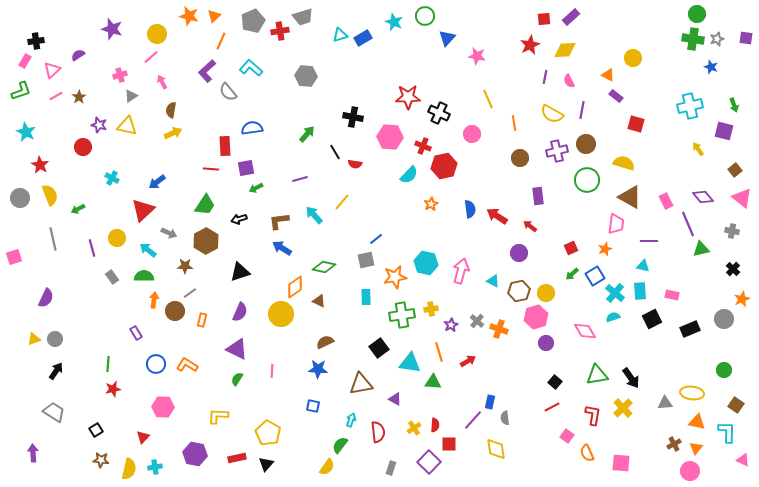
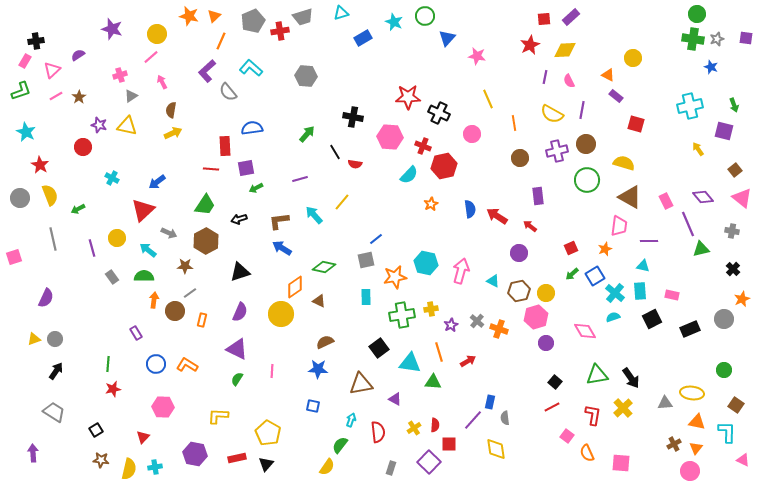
cyan triangle at (340, 35): moved 1 px right, 22 px up
pink trapezoid at (616, 224): moved 3 px right, 2 px down
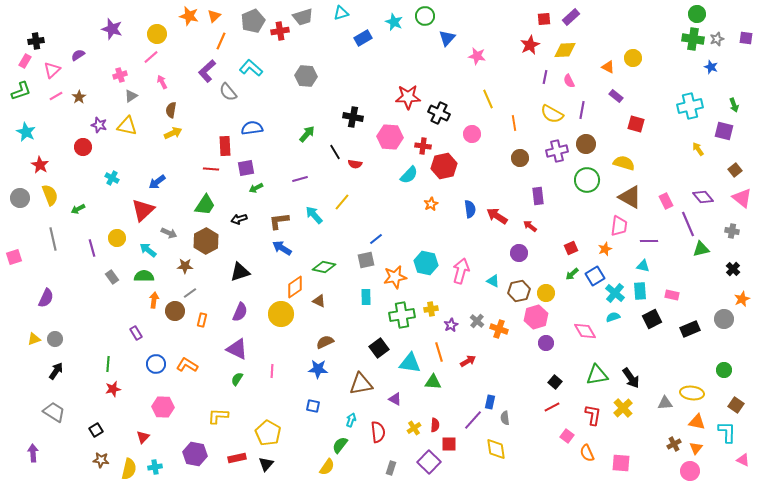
orange triangle at (608, 75): moved 8 px up
red cross at (423, 146): rotated 14 degrees counterclockwise
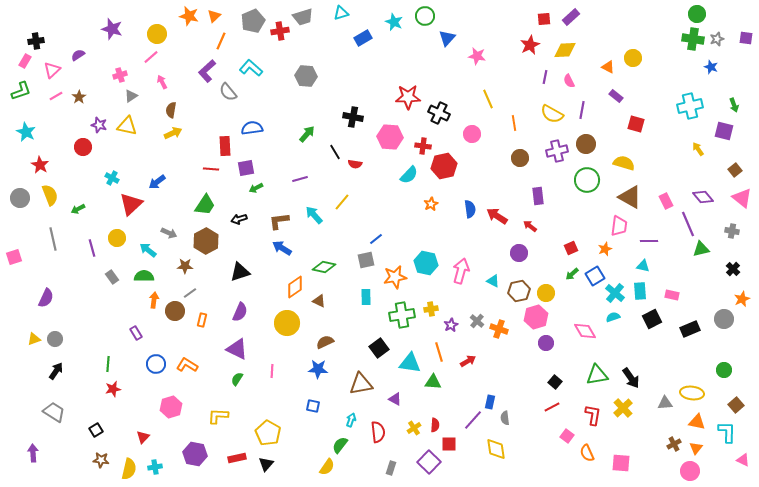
red triangle at (143, 210): moved 12 px left, 6 px up
yellow circle at (281, 314): moved 6 px right, 9 px down
brown square at (736, 405): rotated 14 degrees clockwise
pink hexagon at (163, 407): moved 8 px right; rotated 20 degrees counterclockwise
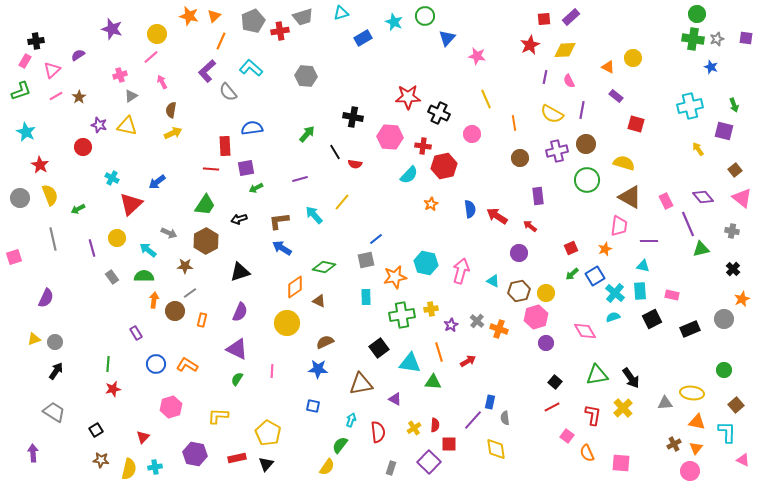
yellow line at (488, 99): moved 2 px left
gray circle at (55, 339): moved 3 px down
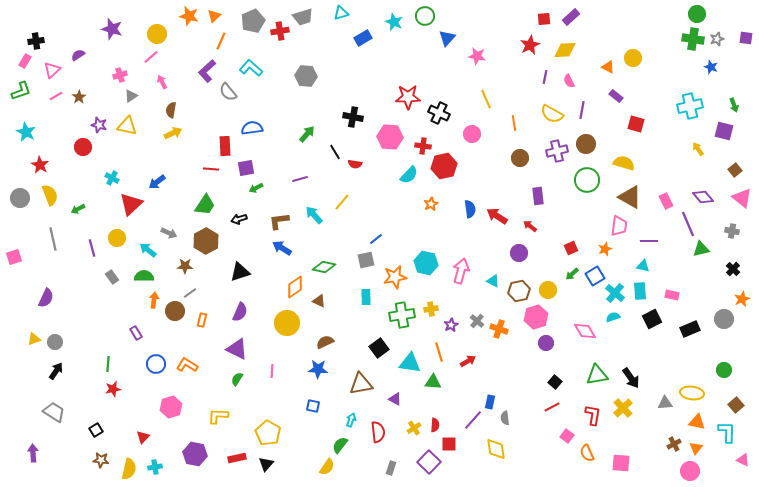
yellow circle at (546, 293): moved 2 px right, 3 px up
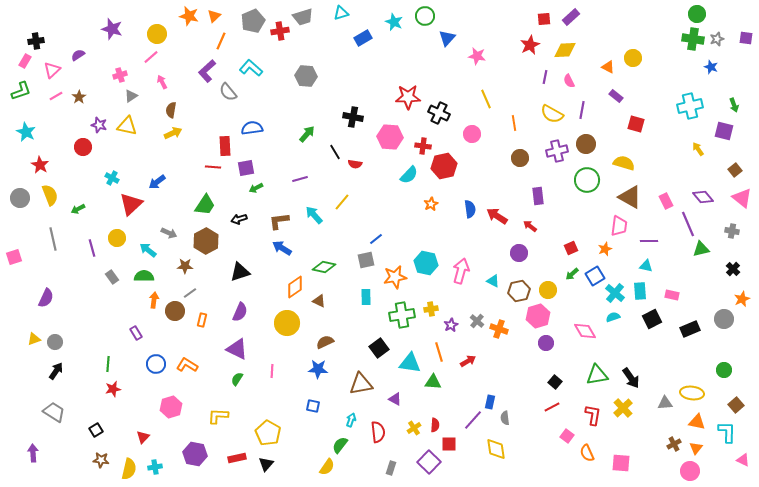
red line at (211, 169): moved 2 px right, 2 px up
cyan triangle at (643, 266): moved 3 px right
pink hexagon at (536, 317): moved 2 px right, 1 px up
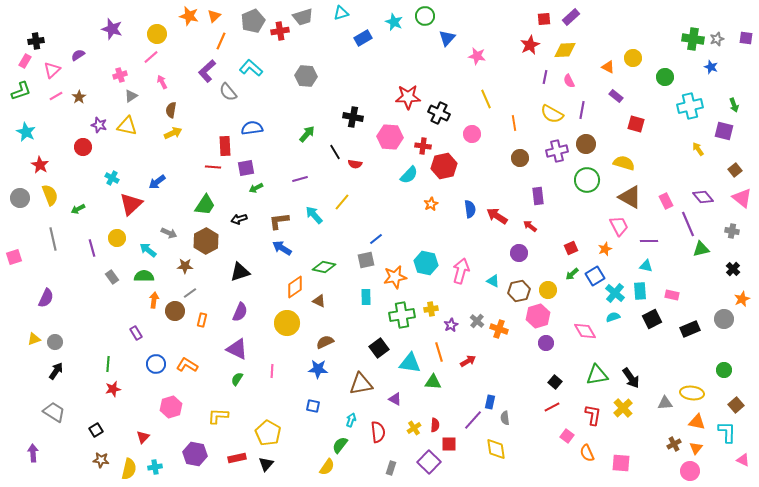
green circle at (697, 14): moved 32 px left, 63 px down
pink trapezoid at (619, 226): rotated 35 degrees counterclockwise
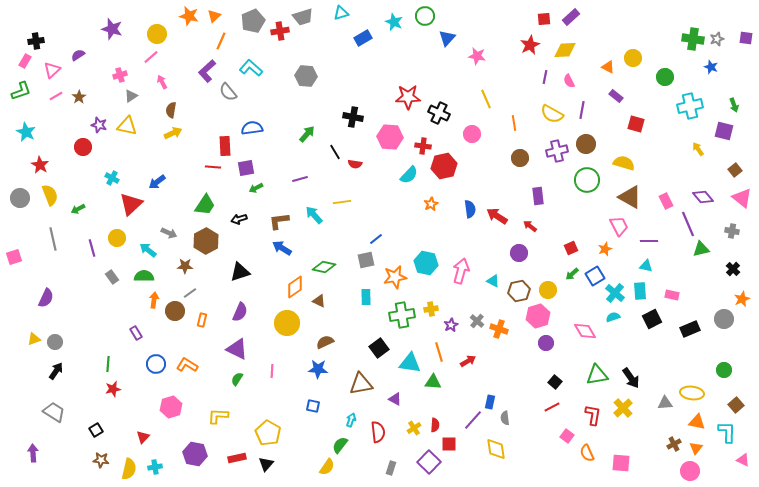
yellow line at (342, 202): rotated 42 degrees clockwise
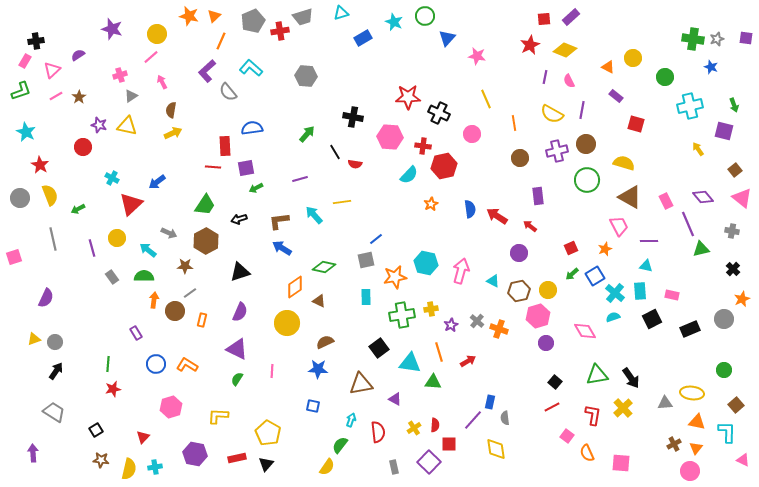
yellow diamond at (565, 50): rotated 25 degrees clockwise
gray rectangle at (391, 468): moved 3 px right, 1 px up; rotated 32 degrees counterclockwise
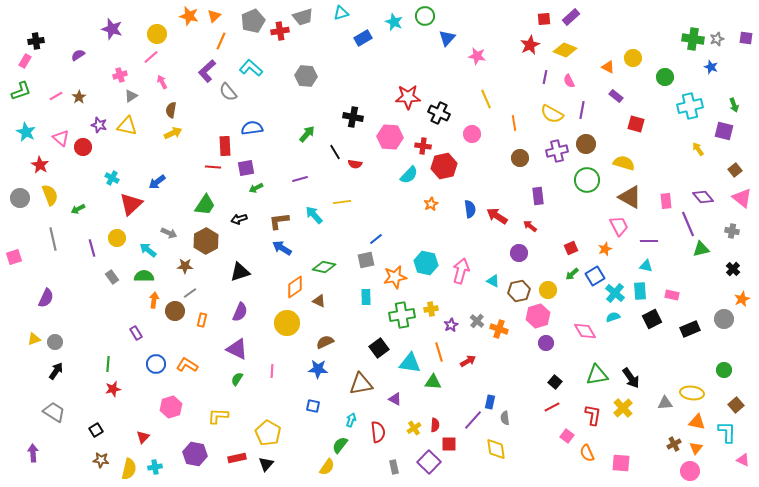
pink triangle at (52, 70): moved 9 px right, 68 px down; rotated 36 degrees counterclockwise
pink rectangle at (666, 201): rotated 21 degrees clockwise
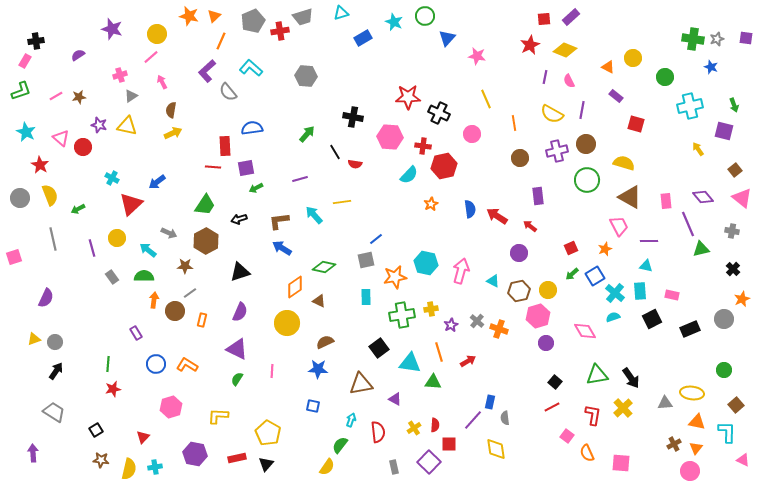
brown star at (79, 97): rotated 24 degrees clockwise
